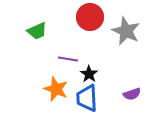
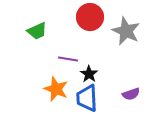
purple semicircle: moved 1 px left
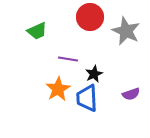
black star: moved 5 px right; rotated 12 degrees clockwise
orange star: moved 2 px right; rotated 20 degrees clockwise
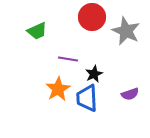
red circle: moved 2 px right
purple semicircle: moved 1 px left
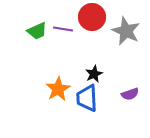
purple line: moved 5 px left, 30 px up
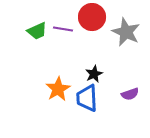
gray star: moved 1 px down
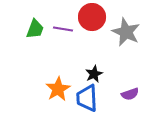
green trapezoid: moved 2 px left, 2 px up; rotated 45 degrees counterclockwise
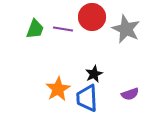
gray star: moved 3 px up
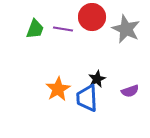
black star: moved 3 px right, 5 px down
purple semicircle: moved 3 px up
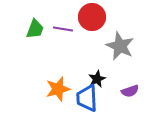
gray star: moved 6 px left, 17 px down
orange star: rotated 15 degrees clockwise
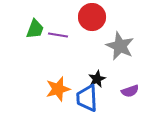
purple line: moved 5 px left, 6 px down
